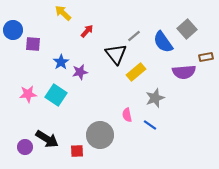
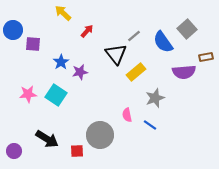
purple circle: moved 11 px left, 4 px down
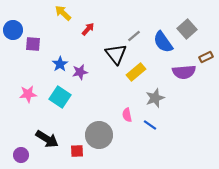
red arrow: moved 1 px right, 2 px up
brown rectangle: rotated 16 degrees counterclockwise
blue star: moved 1 px left, 2 px down
cyan square: moved 4 px right, 2 px down
gray circle: moved 1 px left
purple circle: moved 7 px right, 4 px down
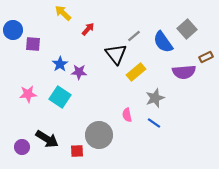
purple star: moved 1 px left; rotated 14 degrees clockwise
blue line: moved 4 px right, 2 px up
purple circle: moved 1 px right, 8 px up
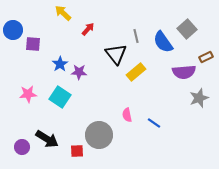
gray line: moved 2 px right; rotated 64 degrees counterclockwise
gray star: moved 44 px right
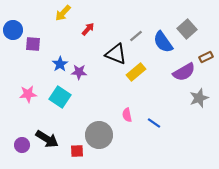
yellow arrow: rotated 90 degrees counterclockwise
gray line: rotated 64 degrees clockwise
black triangle: rotated 30 degrees counterclockwise
purple semicircle: rotated 25 degrees counterclockwise
purple circle: moved 2 px up
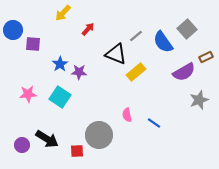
gray star: moved 2 px down
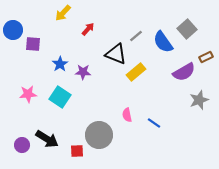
purple star: moved 4 px right
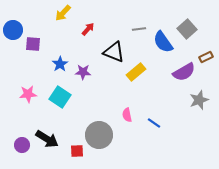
gray line: moved 3 px right, 7 px up; rotated 32 degrees clockwise
black triangle: moved 2 px left, 2 px up
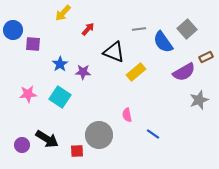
blue line: moved 1 px left, 11 px down
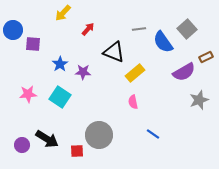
yellow rectangle: moved 1 px left, 1 px down
pink semicircle: moved 6 px right, 13 px up
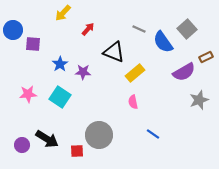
gray line: rotated 32 degrees clockwise
